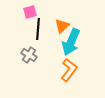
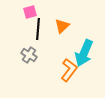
cyan arrow: moved 13 px right, 11 px down
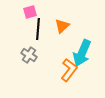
cyan arrow: moved 2 px left
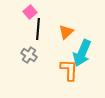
pink square: rotated 24 degrees counterclockwise
orange triangle: moved 4 px right, 6 px down
orange L-shape: rotated 35 degrees counterclockwise
